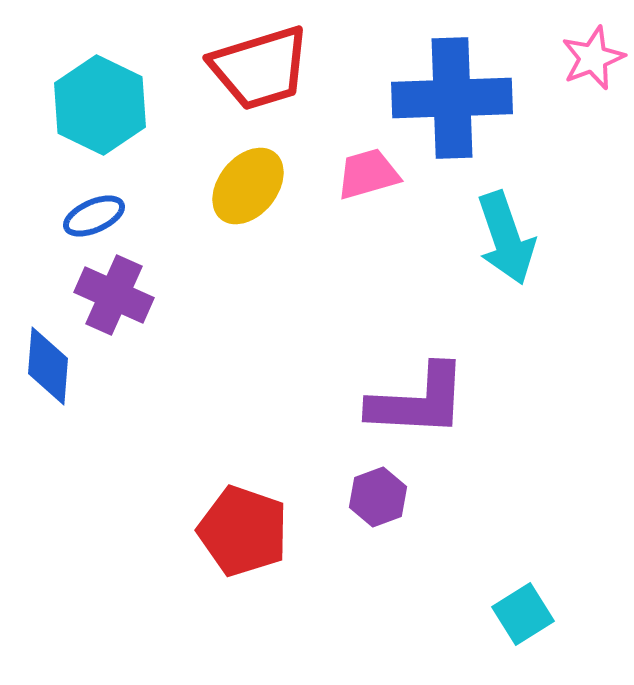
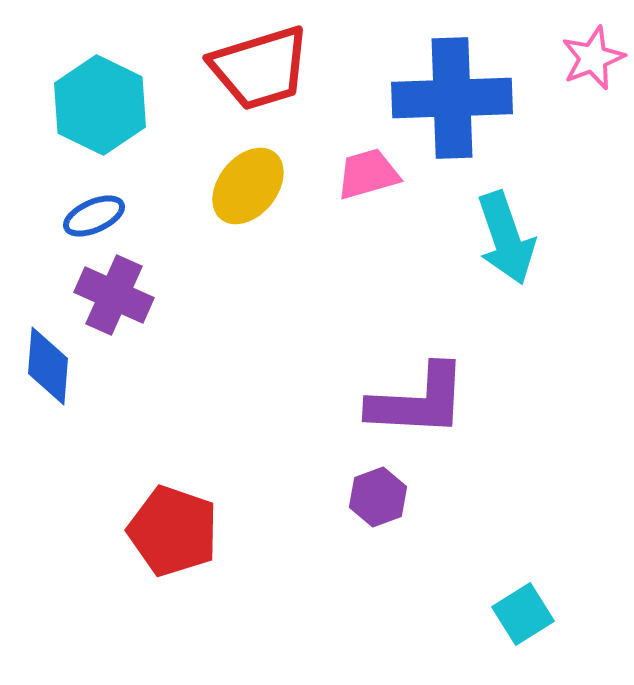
red pentagon: moved 70 px left
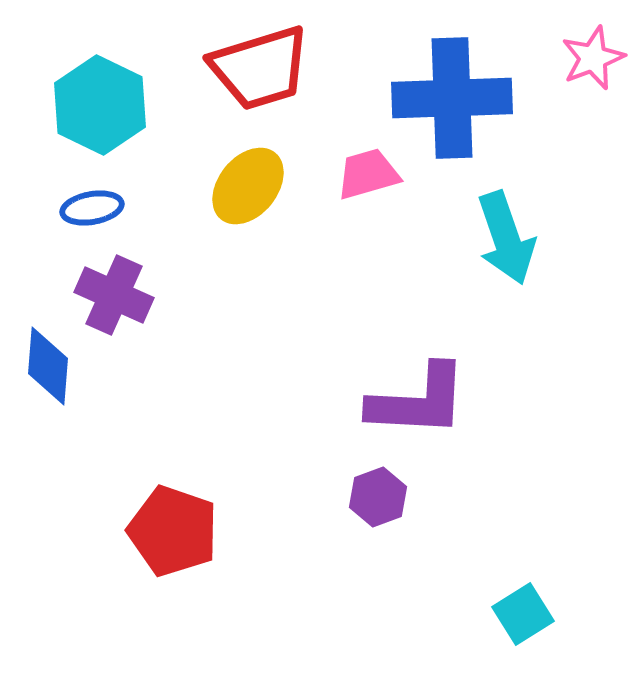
blue ellipse: moved 2 px left, 8 px up; rotated 14 degrees clockwise
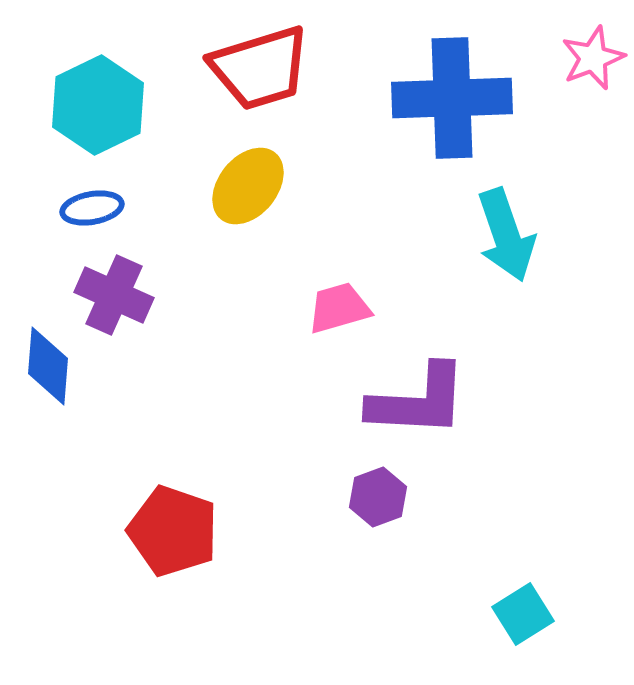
cyan hexagon: moved 2 px left; rotated 8 degrees clockwise
pink trapezoid: moved 29 px left, 134 px down
cyan arrow: moved 3 px up
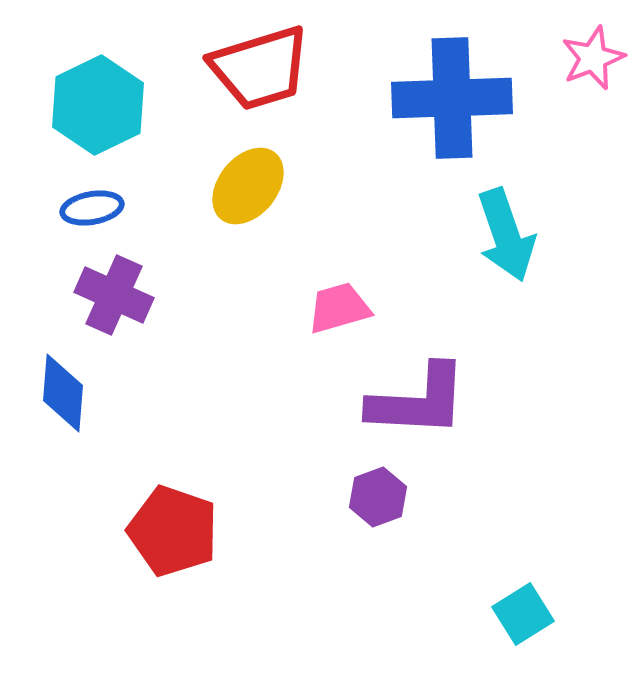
blue diamond: moved 15 px right, 27 px down
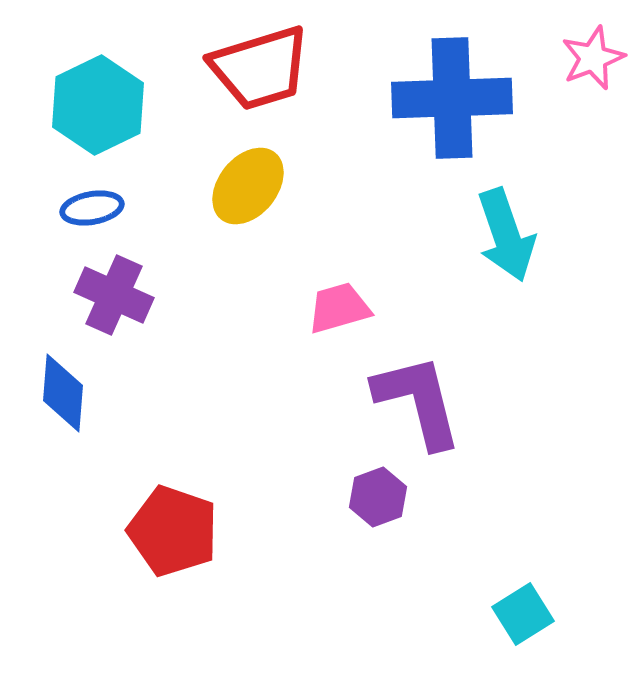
purple L-shape: rotated 107 degrees counterclockwise
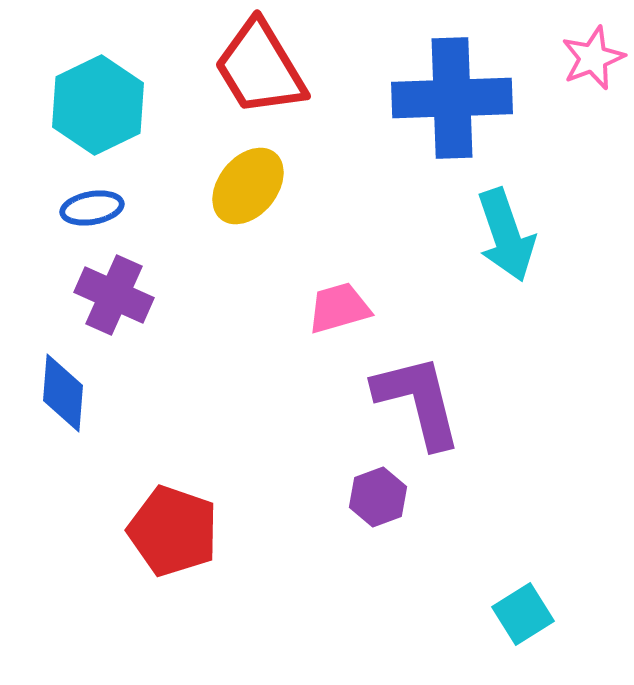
red trapezoid: rotated 76 degrees clockwise
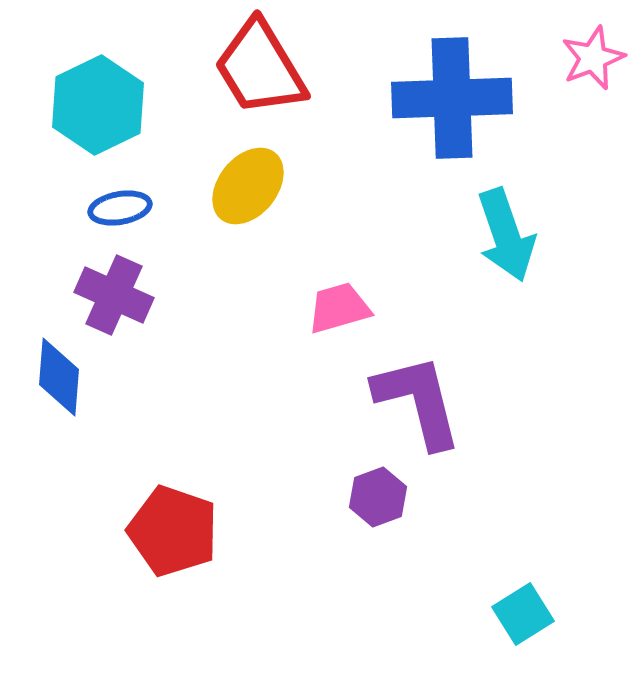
blue ellipse: moved 28 px right
blue diamond: moved 4 px left, 16 px up
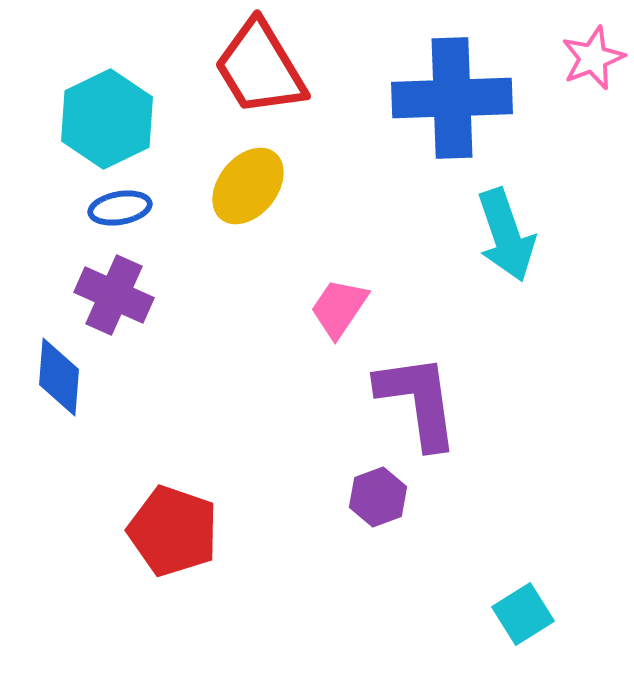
cyan hexagon: moved 9 px right, 14 px down
pink trapezoid: rotated 40 degrees counterclockwise
purple L-shape: rotated 6 degrees clockwise
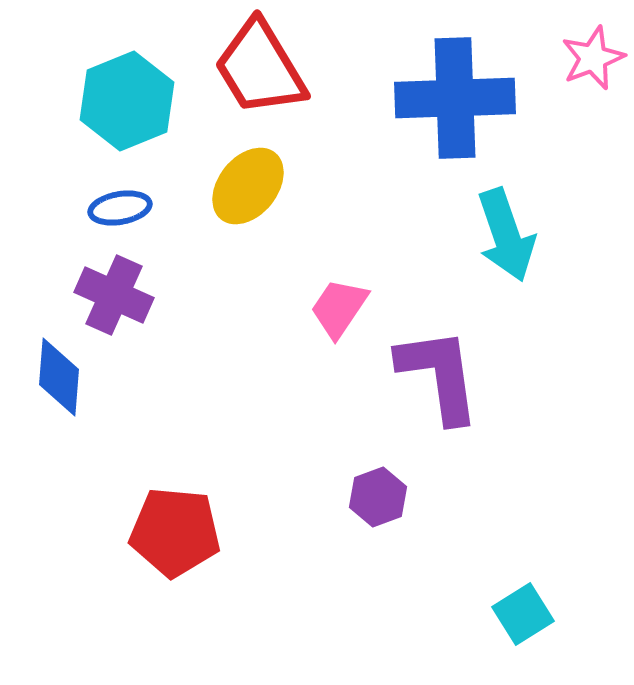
blue cross: moved 3 px right
cyan hexagon: moved 20 px right, 18 px up; rotated 4 degrees clockwise
purple L-shape: moved 21 px right, 26 px up
red pentagon: moved 2 px right, 1 px down; rotated 14 degrees counterclockwise
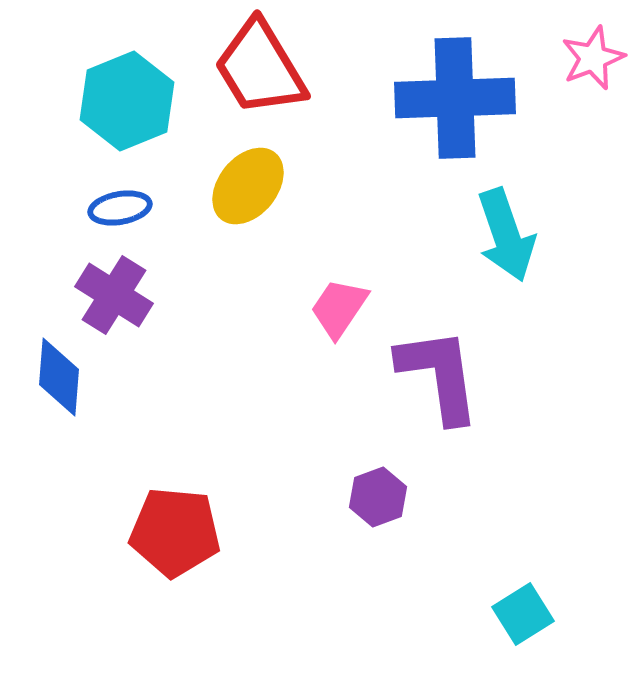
purple cross: rotated 8 degrees clockwise
